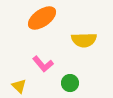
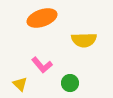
orange ellipse: rotated 16 degrees clockwise
pink L-shape: moved 1 px left, 1 px down
yellow triangle: moved 1 px right, 2 px up
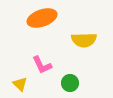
pink L-shape: rotated 15 degrees clockwise
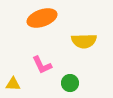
yellow semicircle: moved 1 px down
yellow triangle: moved 7 px left; rotated 42 degrees counterclockwise
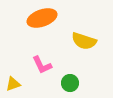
yellow semicircle: rotated 20 degrees clockwise
yellow triangle: rotated 21 degrees counterclockwise
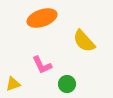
yellow semicircle: rotated 30 degrees clockwise
green circle: moved 3 px left, 1 px down
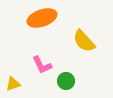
green circle: moved 1 px left, 3 px up
